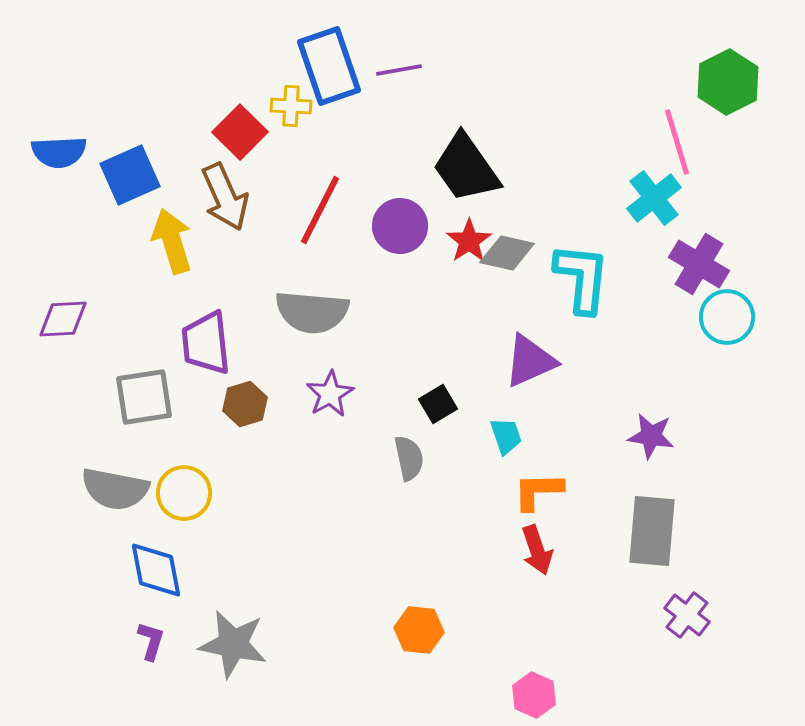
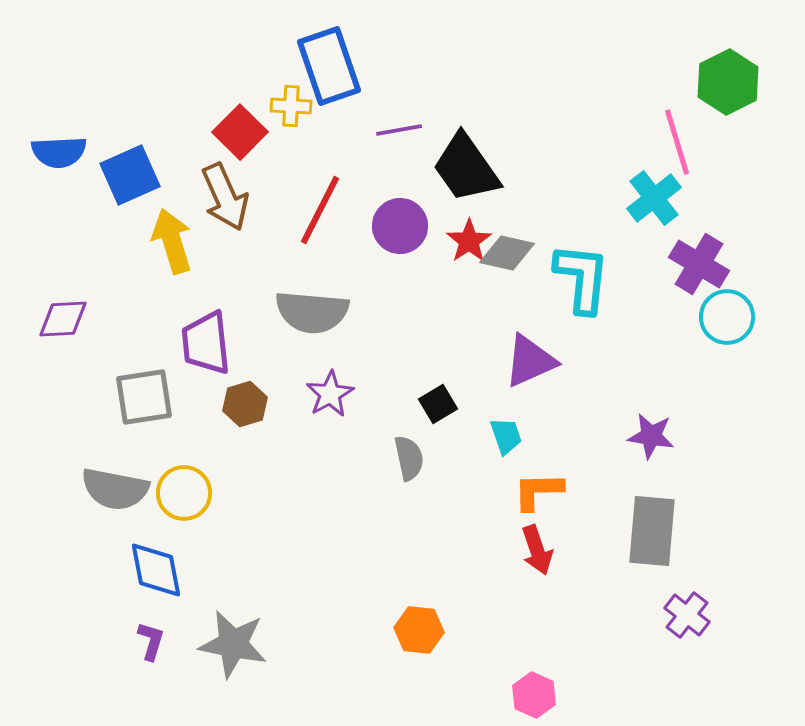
purple line at (399, 70): moved 60 px down
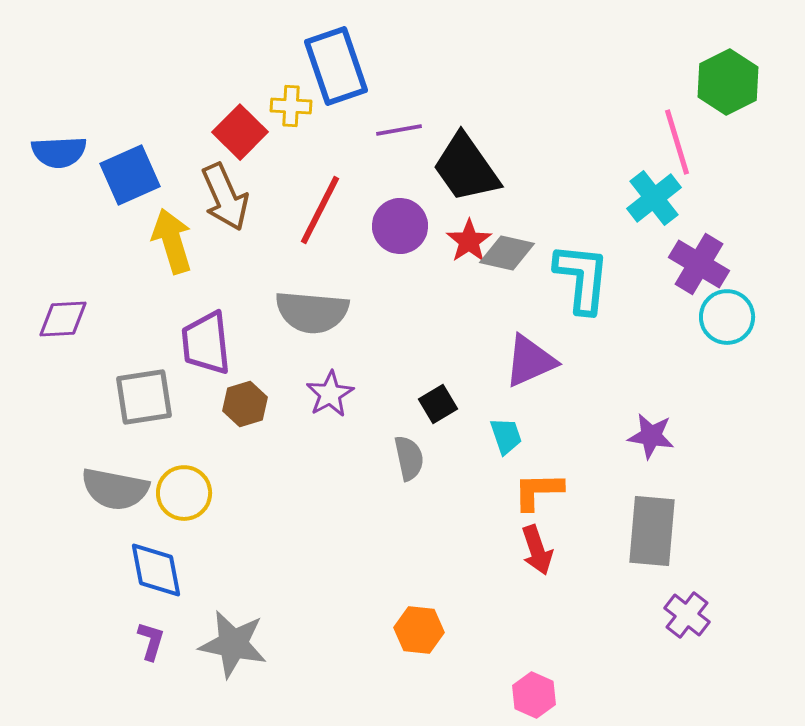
blue rectangle at (329, 66): moved 7 px right
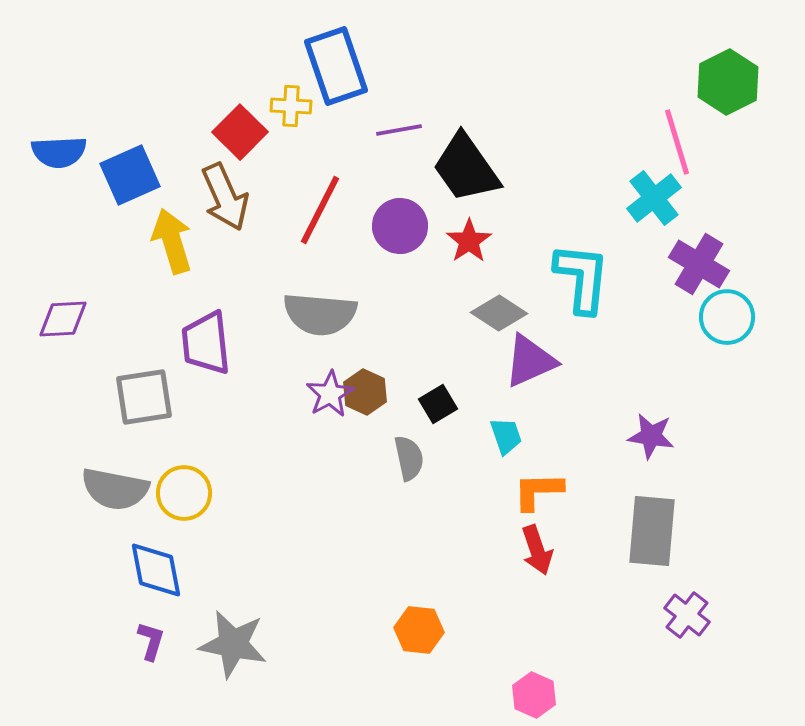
gray diamond at (507, 253): moved 8 px left, 60 px down; rotated 20 degrees clockwise
gray semicircle at (312, 312): moved 8 px right, 2 px down
brown hexagon at (245, 404): moved 120 px right, 12 px up; rotated 18 degrees counterclockwise
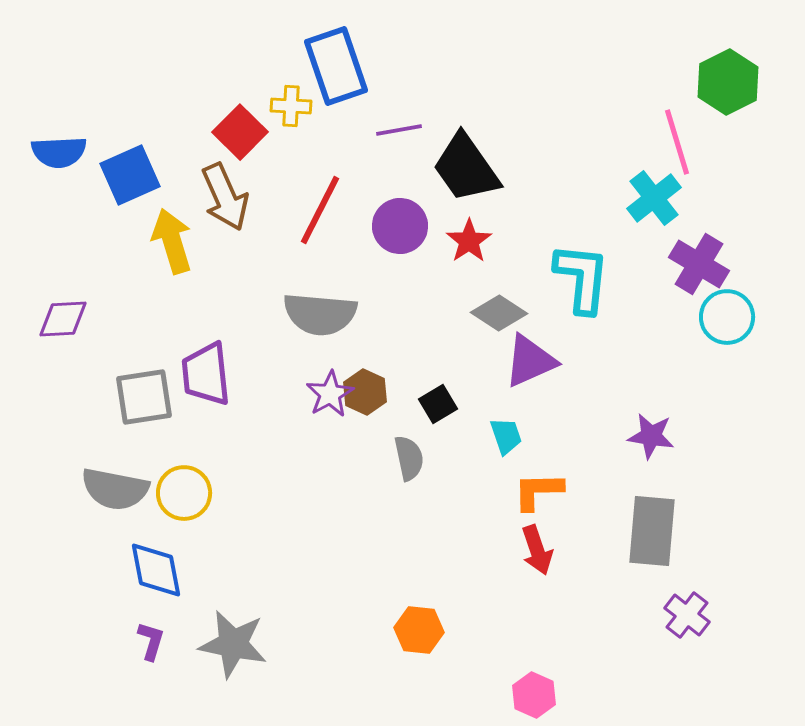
purple trapezoid at (206, 343): moved 31 px down
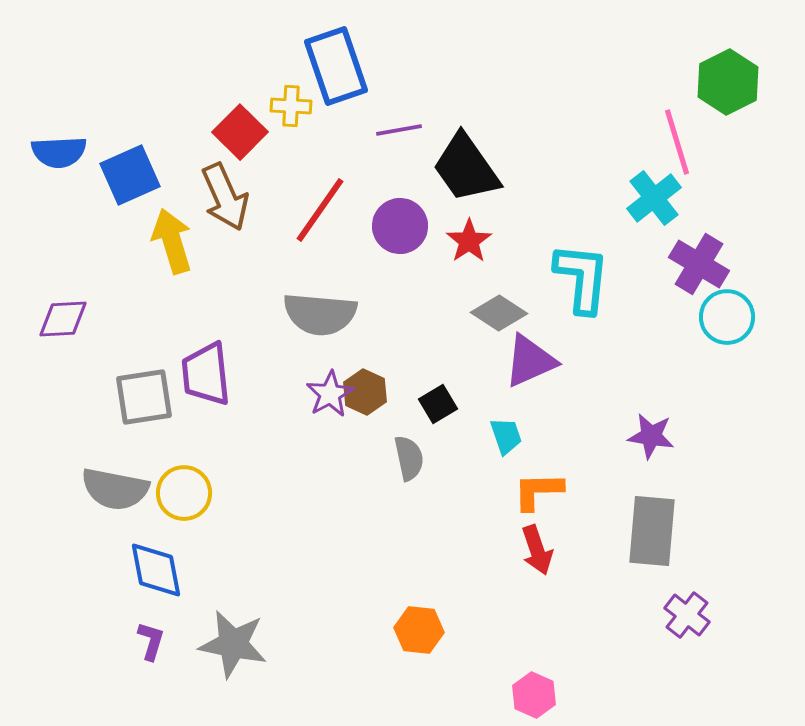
red line at (320, 210): rotated 8 degrees clockwise
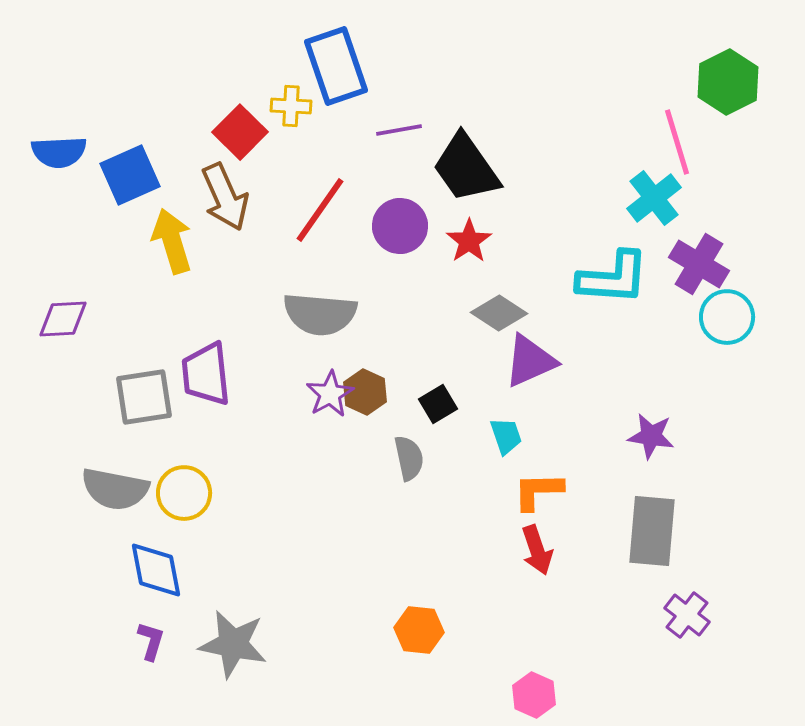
cyan L-shape at (582, 278): moved 31 px right; rotated 88 degrees clockwise
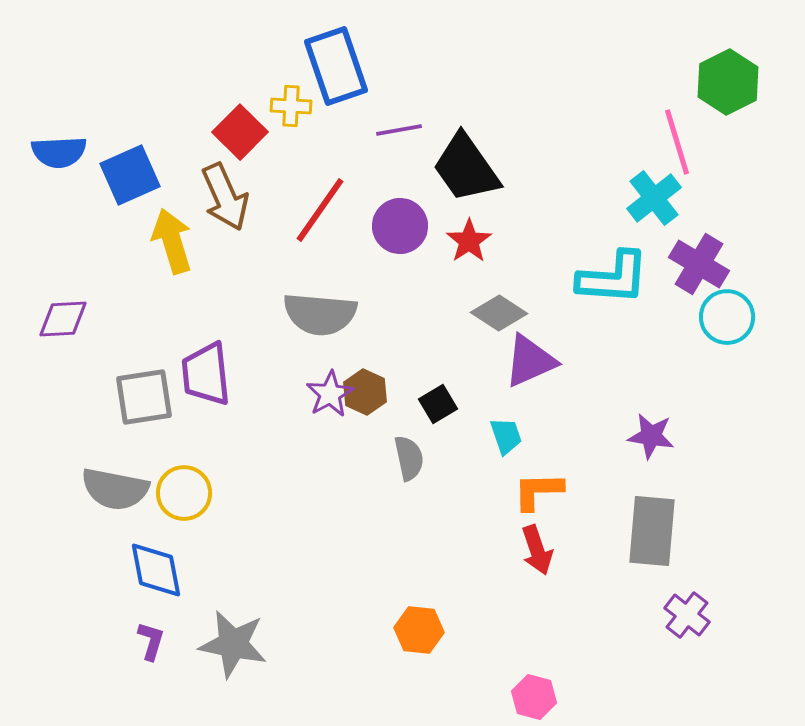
pink hexagon at (534, 695): moved 2 px down; rotated 9 degrees counterclockwise
